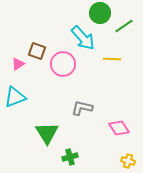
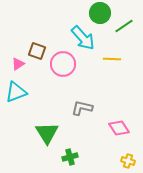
cyan triangle: moved 1 px right, 5 px up
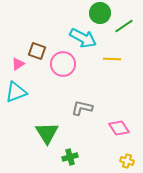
cyan arrow: rotated 20 degrees counterclockwise
yellow cross: moved 1 px left
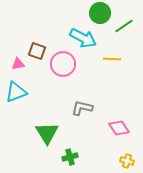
pink triangle: rotated 24 degrees clockwise
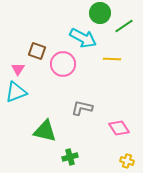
pink triangle: moved 5 px down; rotated 48 degrees counterclockwise
green triangle: moved 2 px left, 2 px up; rotated 45 degrees counterclockwise
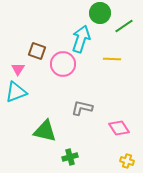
cyan arrow: moved 2 px left, 1 px down; rotated 100 degrees counterclockwise
